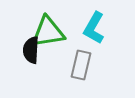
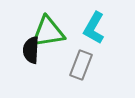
gray rectangle: rotated 8 degrees clockwise
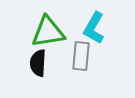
black semicircle: moved 7 px right, 13 px down
gray rectangle: moved 9 px up; rotated 16 degrees counterclockwise
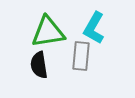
black semicircle: moved 1 px right, 2 px down; rotated 12 degrees counterclockwise
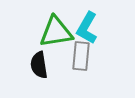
cyan L-shape: moved 7 px left
green triangle: moved 8 px right
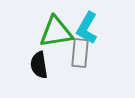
gray rectangle: moved 1 px left, 3 px up
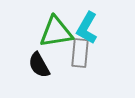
black semicircle: rotated 20 degrees counterclockwise
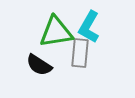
cyan L-shape: moved 2 px right, 1 px up
black semicircle: rotated 28 degrees counterclockwise
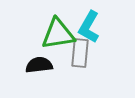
green triangle: moved 2 px right, 2 px down
black semicircle: rotated 140 degrees clockwise
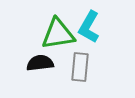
gray rectangle: moved 14 px down
black semicircle: moved 1 px right, 2 px up
